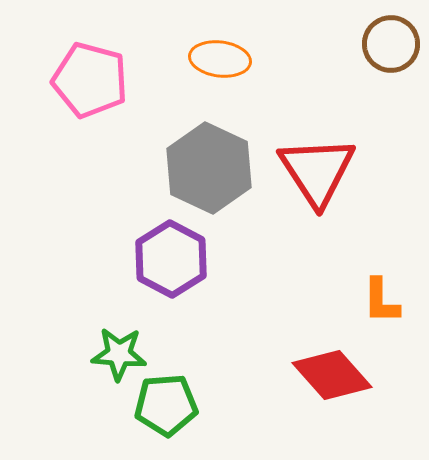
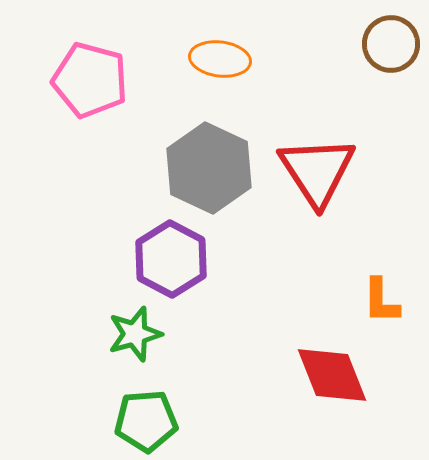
green star: moved 16 px right, 20 px up; rotated 20 degrees counterclockwise
red diamond: rotated 20 degrees clockwise
green pentagon: moved 20 px left, 16 px down
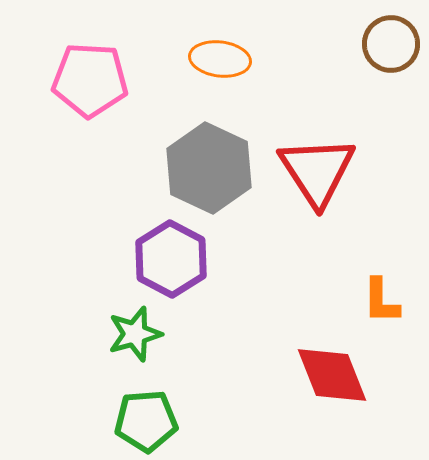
pink pentagon: rotated 12 degrees counterclockwise
